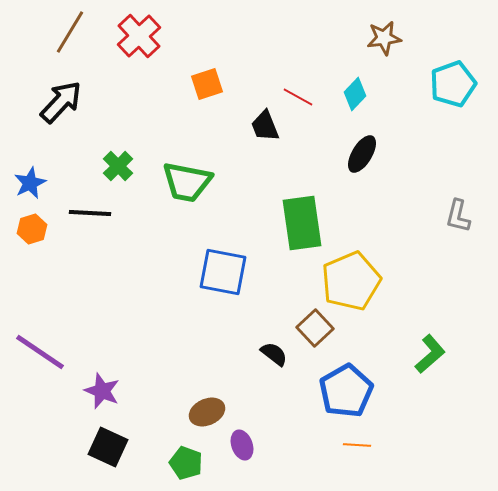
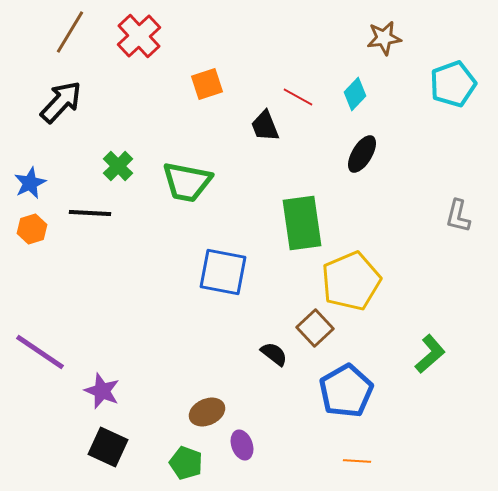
orange line: moved 16 px down
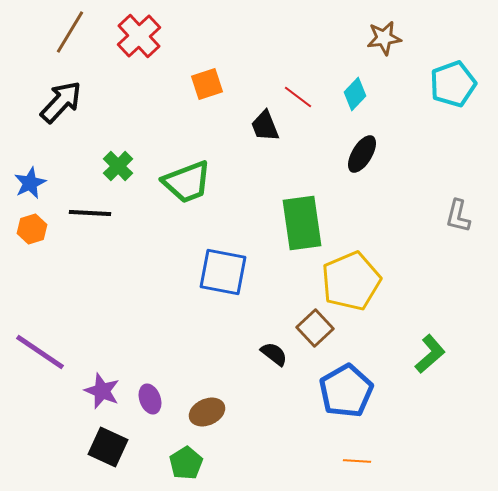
red line: rotated 8 degrees clockwise
green trapezoid: rotated 32 degrees counterclockwise
purple ellipse: moved 92 px left, 46 px up
green pentagon: rotated 20 degrees clockwise
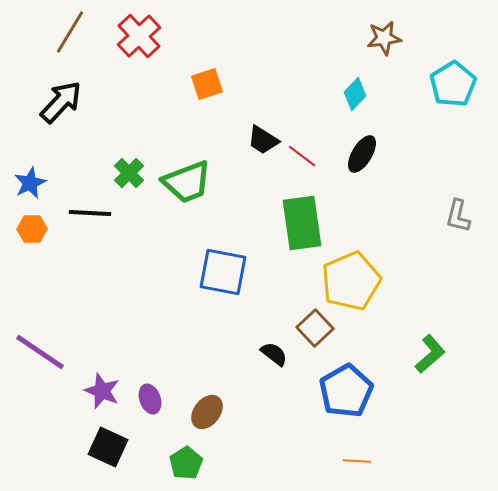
cyan pentagon: rotated 12 degrees counterclockwise
red line: moved 4 px right, 59 px down
black trapezoid: moved 2 px left, 14 px down; rotated 36 degrees counterclockwise
green cross: moved 11 px right, 7 px down
orange hexagon: rotated 16 degrees clockwise
brown ellipse: rotated 28 degrees counterclockwise
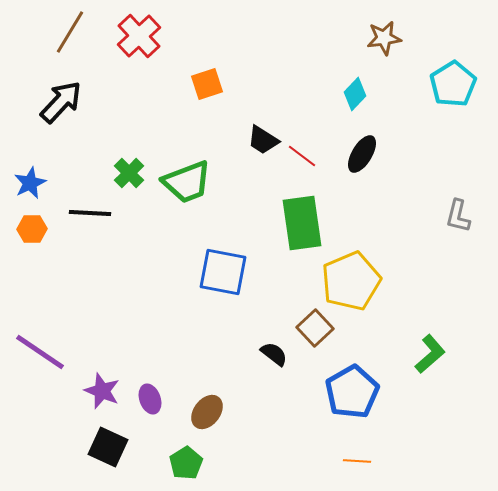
blue pentagon: moved 6 px right, 1 px down
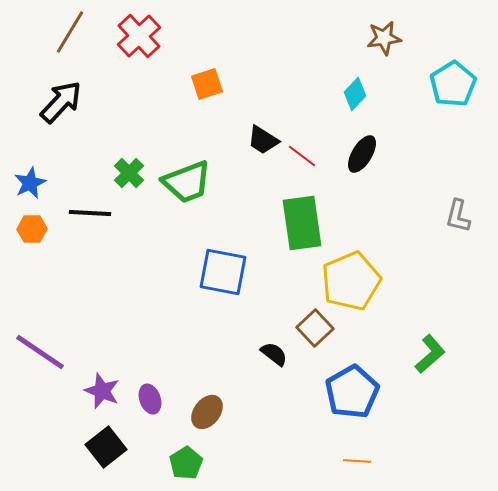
black square: moved 2 px left; rotated 27 degrees clockwise
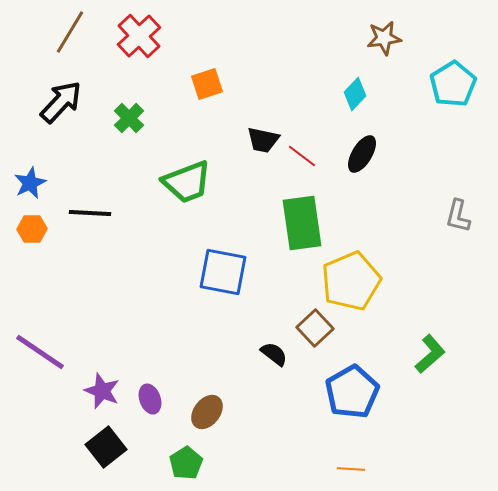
black trapezoid: rotated 20 degrees counterclockwise
green cross: moved 55 px up
orange line: moved 6 px left, 8 px down
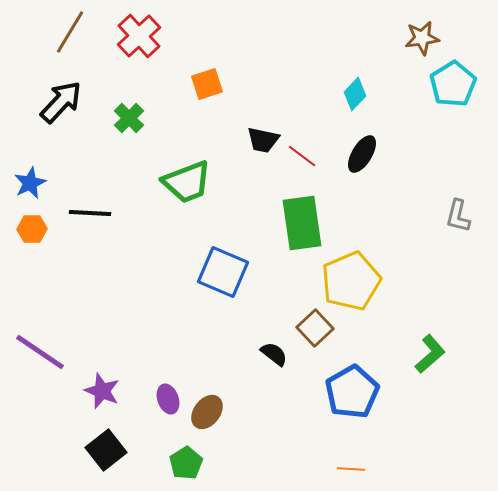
brown star: moved 38 px right
blue square: rotated 12 degrees clockwise
purple ellipse: moved 18 px right
black square: moved 3 px down
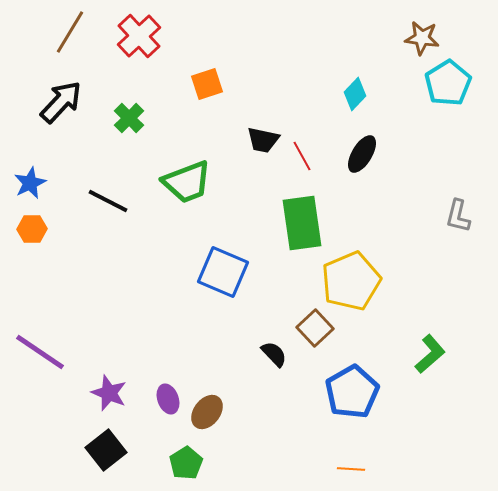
brown star: rotated 16 degrees clockwise
cyan pentagon: moved 5 px left, 1 px up
red line: rotated 24 degrees clockwise
black line: moved 18 px right, 12 px up; rotated 24 degrees clockwise
black semicircle: rotated 8 degrees clockwise
purple star: moved 7 px right, 2 px down
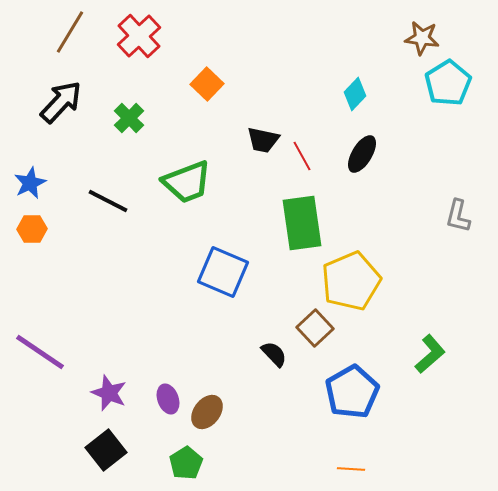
orange square: rotated 28 degrees counterclockwise
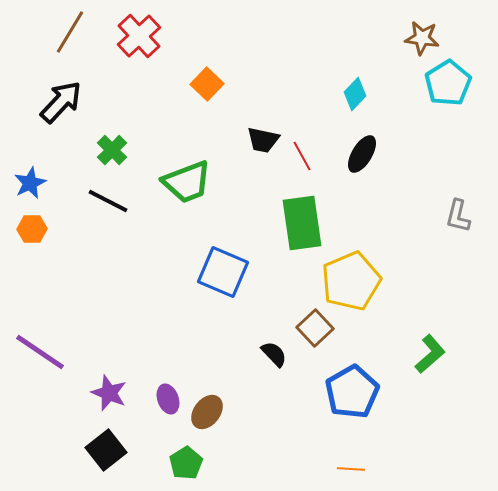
green cross: moved 17 px left, 32 px down
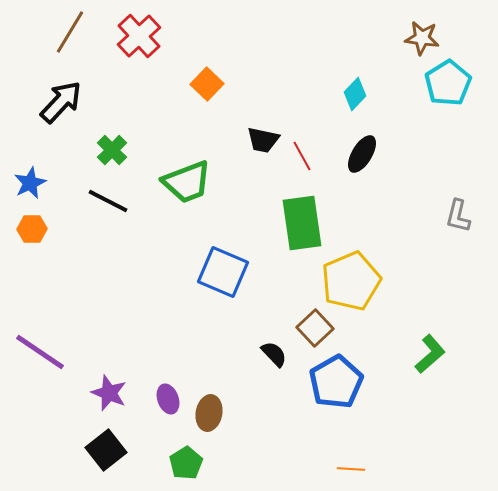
blue pentagon: moved 16 px left, 10 px up
brown ellipse: moved 2 px right, 1 px down; rotated 28 degrees counterclockwise
